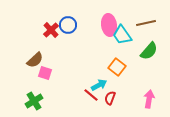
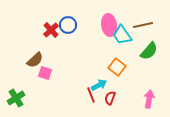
brown line: moved 3 px left, 2 px down
red line: rotated 28 degrees clockwise
green cross: moved 18 px left, 3 px up
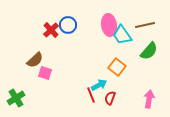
brown line: moved 2 px right
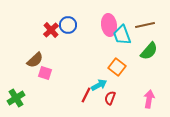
cyan trapezoid: rotated 15 degrees clockwise
red line: moved 5 px left; rotated 49 degrees clockwise
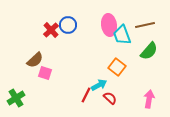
red semicircle: rotated 112 degrees clockwise
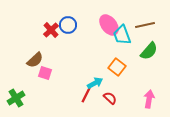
pink ellipse: rotated 30 degrees counterclockwise
cyan arrow: moved 4 px left, 2 px up
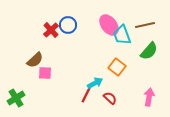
pink square: rotated 16 degrees counterclockwise
pink arrow: moved 2 px up
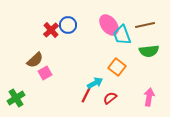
green semicircle: rotated 42 degrees clockwise
pink square: rotated 32 degrees counterclockwise
red semicircle: rotated 80 degrees counterclockwise
